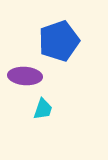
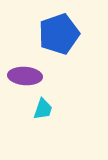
blue pentagon: moved 7 px up
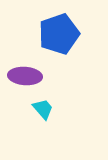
cyan trapezoid: rotated 60 degrees counterclockwise
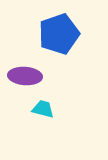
cyan trapezoid: rotated 35 degrees counterclockwise
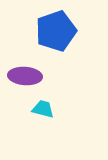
blue pentagon: moved 3 px left, 3 px up
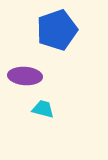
blue pentagon: moved 1 px right, 1 px up
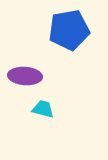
blue pentagon: moved 12 px right; rotated 9 degrees clockwise
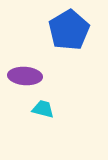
blue pentagon: rotated 21 degrees counterclockwise
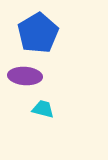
blue pentagon: moved 31 px left, 3 px down
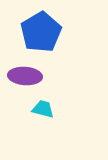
blue pentagon: moved 3 px right, 1 px up
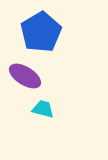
purple ellipse: rotated 28 degrees clockwise
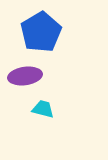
purple ellipse: rotated 40 degrees counterclockwise
